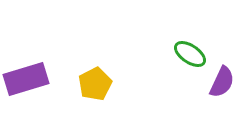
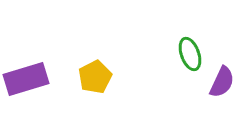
green ellipse: rotated 36 degrees clockwise
yellow pentagon: moved 7 px up
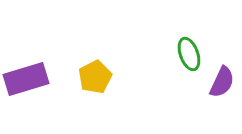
green ellipse: moved 1 px left
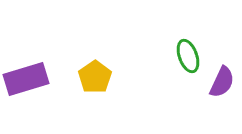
green ellipse: moved 1 px left, 2 px down
yellow pentagon: rotated 8 degrees counterclockwise
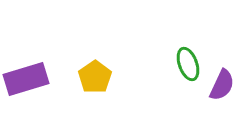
green ellipse: moved 8 px down
purple semicircle: moved 3 px down
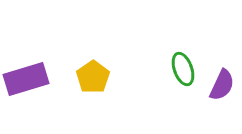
green ellipse: moved 5 px left, 5 px down
yellow pentagon: moved 2 px left
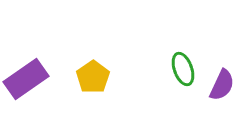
purple rectangle: rotated 18 degrees counterclockwise
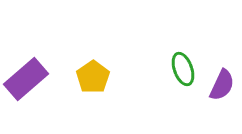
purple rectangle: rotated 6 degrees counterclockwise
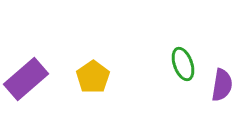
green ellipse: moved 5 px up
purple semicircle: rotated 16 degrees counterclockwise
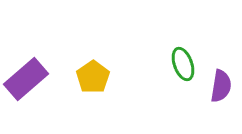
purple semicircle: moved 1 px left, 1 px down
